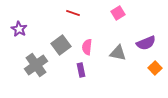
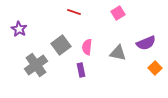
red line: moved 1 px right, 1 px up
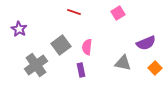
gray triangle: moved 5 px right, 10 px down
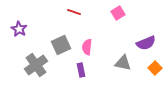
gray square: rotated 12 degrees clockwise
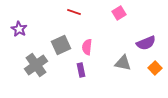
pink square: moved 1 px right
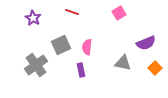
red line: moved 2 px left
purple star: moved 14 px right, 11 px up
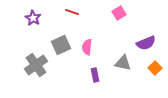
purple rectangle: moved 14 px right, 5 px down
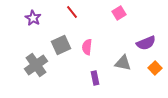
red line: rotated 32 degrees clockwise
purple rectangle: moved 3 px down
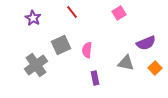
pink semicircle: moved 3 px down
gray triangle: moved 3 px right
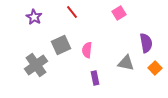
purple star: moved 1 px right, 1 px up
purple semicircle: rotated 78 degrees counterclockwise
